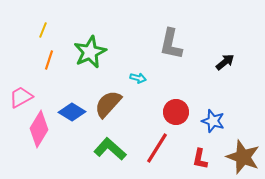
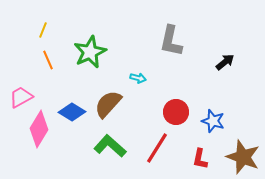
gray L-shape: moved 3 px up
orange line: moved 1 px left; rotated 42 degrees counterclockwise
green L-shape: moved 3 px up
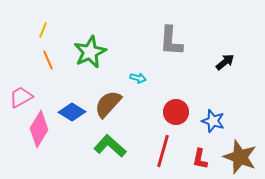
gray L-shape: rotated 8 degrees counterclockwise
red line: moved 6 px right, 3 px down; rotated 16 degrees counterclockwise
brown star: moved 3 px left
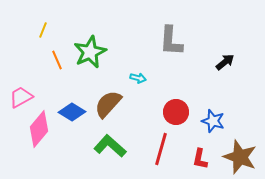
orange line: moved 9 px right
pink diamond: rotated 9 degrees clockwise
red line: moved 2 px left, 2 px up
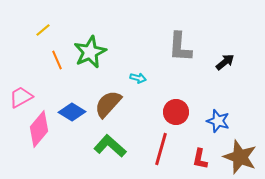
yellow line: rotated 28 degrees clockwise
gray L-shape: moved 9 px right, 6 px down
blue star: moved 5 px right
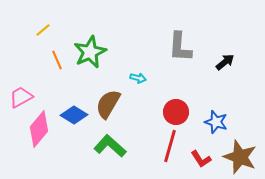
brown semicircle: rotated 12 degrees counterclockwise
blue diamond: moved 2 px right, 3 px down
blue star: moved 2 px left, 1 px down
red line: moved 9 px right, 3 px up
red L-shape: moved 1 px right; rotated 45 degrees counterclockwise
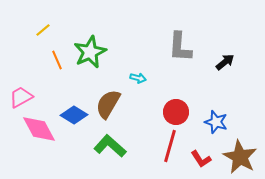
pink diamond: rotated 69 degrees counterclockwise
brown star: rotated 8 degrees clockwise
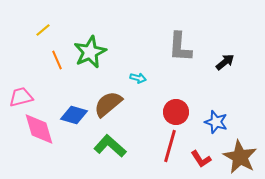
pink trapezoid: rotated 15 degrees clockwise
brown semicircle: rotated 20 degrees clockwise
blue diamond: rotated 16 degrees counterclockwise
pink diamond: rotated 12 degrees clockwise
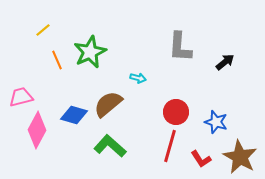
pink diamond: moved 2 px left, 1 px down; rotated 45 degrees clockwise
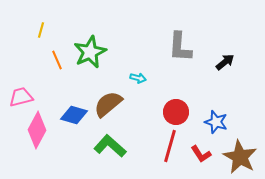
yellow line: moved 2 px left; rotated 35 degrees counterclockwise
red L-shape: moved 5 px up
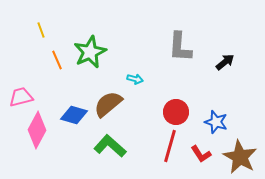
yellow line: rotated 35 degrees counterclockwise
cyan arrow: moved 3 px left, 1 px down
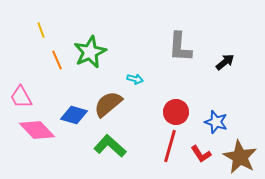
pink trapezoid: rotated 105 degrees counterclockwise
pink diamond: rotated 72 degrees counterclockwise
